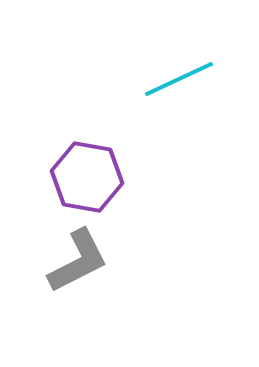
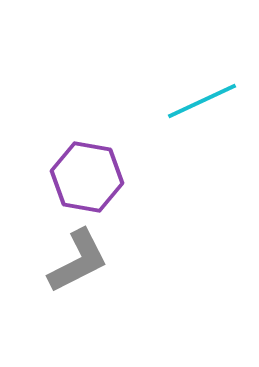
cyan line: moved 23 px right, 22 px down
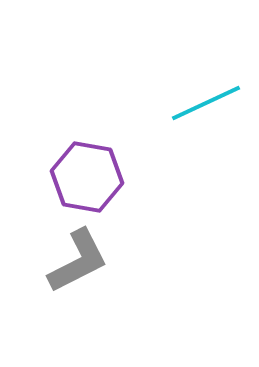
cyan line: moved 4 px right, 2 px down
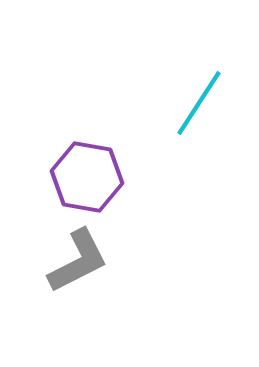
cyan line: moved 7 px left; rotated 32 degrees counterclockwise
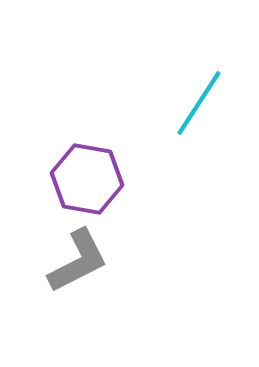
purple hexagon: moved 2 px down
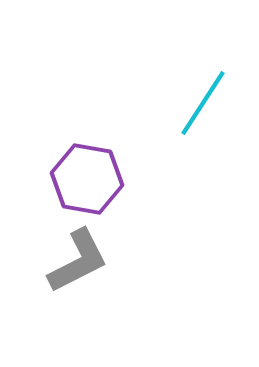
cyan line: moved 4 px right
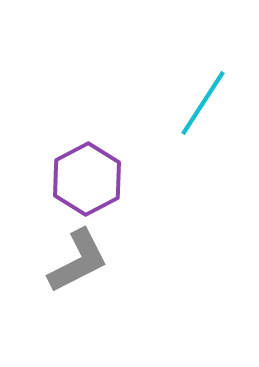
purple hexagon: rotated 22 degrees clockwise
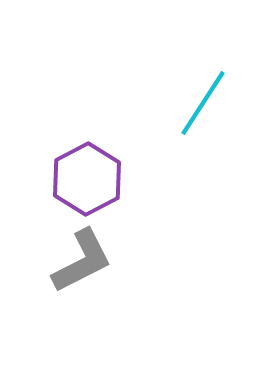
gray L-shape: moved 4 px right
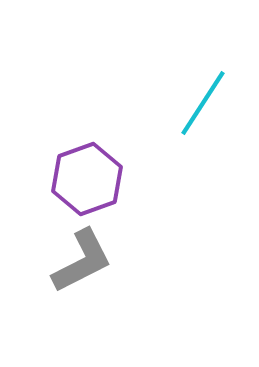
purple hexagon: rotated 8 degrees clockwise
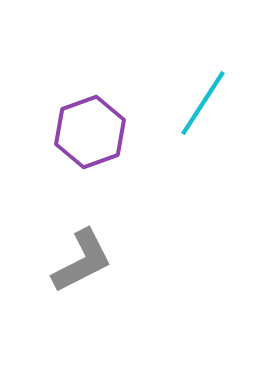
purple hexagon: moved 3 px right, 47 px up
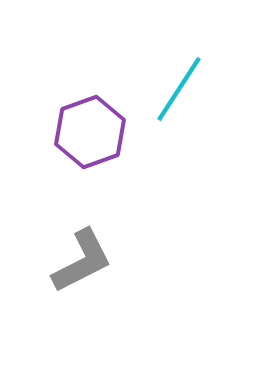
cyan line: moved 24 px left, 14 px up
